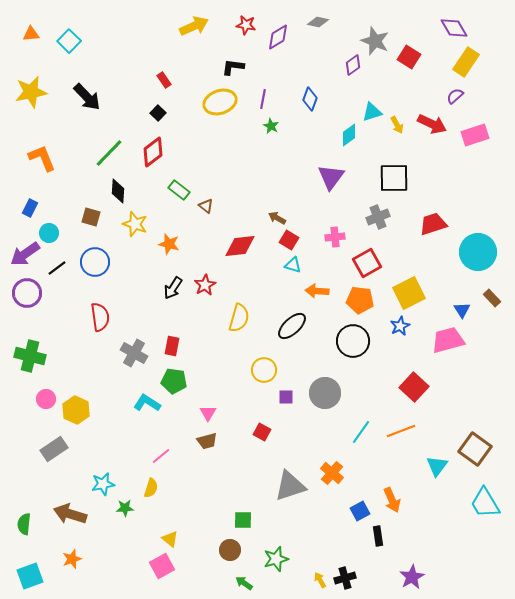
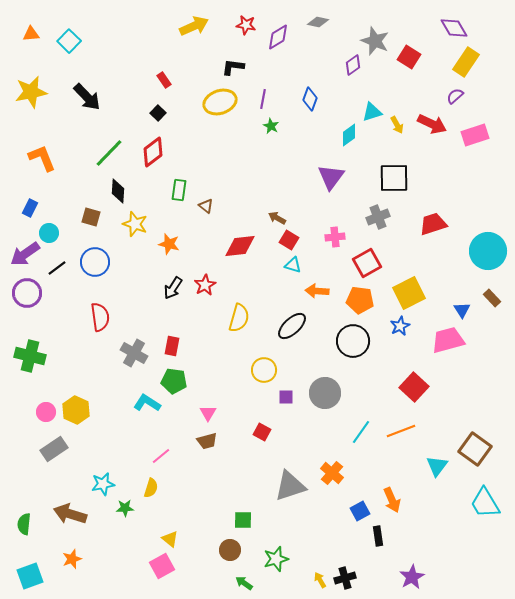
green rectangle at (179, 190): rotated 60 degrees clockwise
cyan circle at (478, 252): moved 10 px right, 1 px up
pink circle at (46, 399): moved 13 px down
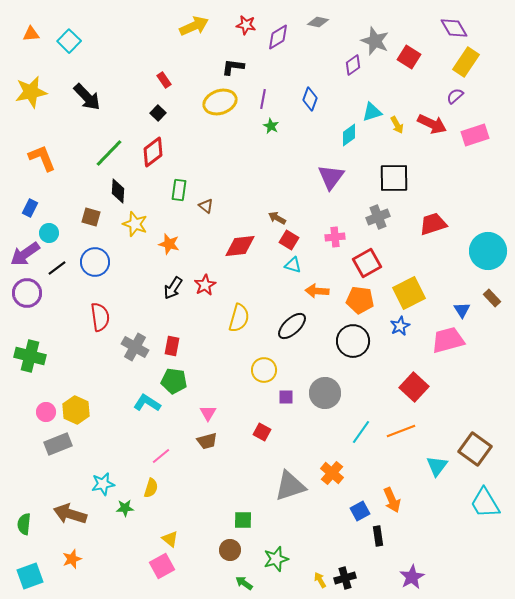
gray cross at (134, 353): moved 1 px right, 6 px up
gray rectangle at (54, 449): moved 4 px right, 5 px up; rotated 12 degrees clockwise
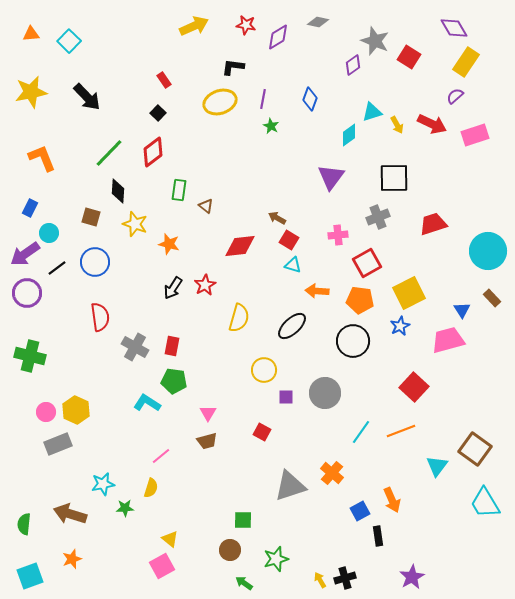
pink cross at (335, 237): moved 3 px right, 2 px up
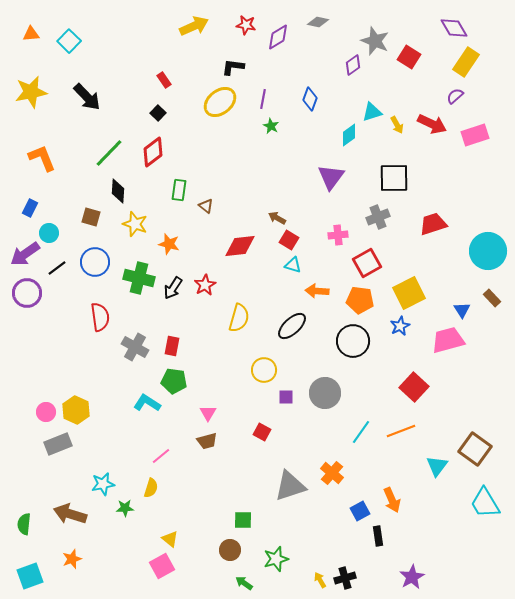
yellow ellipse at (220, 102): rotated 20 degrees counterclockwise
green cross at (30, 356): moved 109 px right, 78 px up
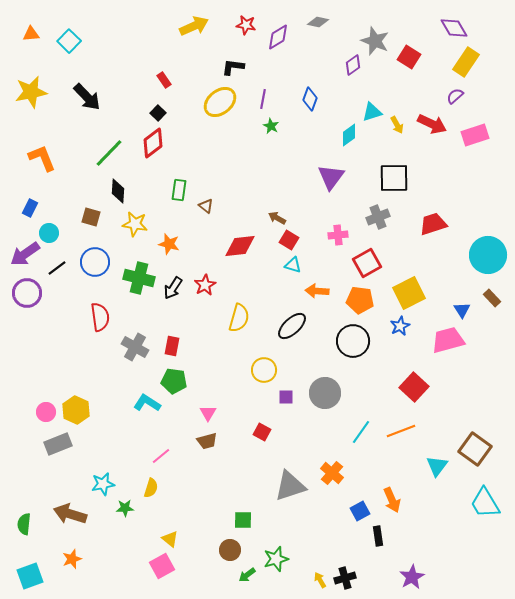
red diamond at (153, 152): moved 9 px up
yellow star at (135, 224): rotated 10 degrees counterclockwise
cyan circle at (488, 251): moved 4 px down
green arrow at (244, 583): moved 3 px right, 8 px up; rotated 72 degrees counterclockwise
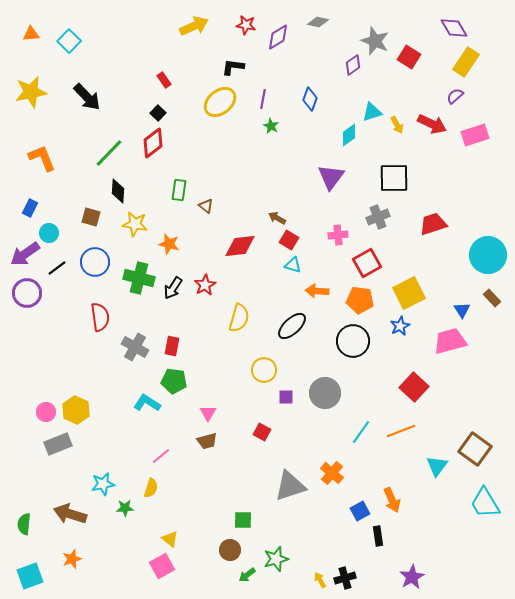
pink trapezoid at (448, 340): moved 2 px right, 1 px down
